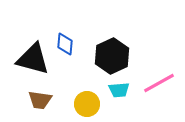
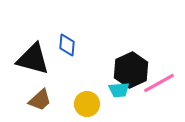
blue diamond: moved 2 px right, 1 px down
black hexagon: moved 19 px right, 14 px down
brown trapezoid: rotated 50 degrees counterclockwise
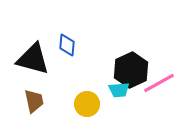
brown trapezoid: moved 6 px left, 1 px down; rotated 60 degrees counterclockwise
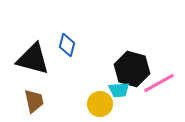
blue diamond: rotated 10 degrees clockwise
black hexagon: moved 1 px right, 1 px up; rotated 20 degrees counterclockwise
yellow circle: moved 13 px right
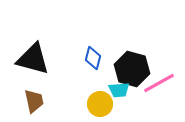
blue diamond: moved 26 px right, 13 px down
